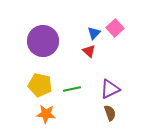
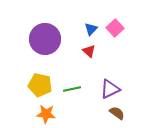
blue triangle: moved 3 px left, 4 px up
purple circle: moved 2 px right, 2 px up
brown semicircle: moved 7 px right; rotated 35 degrees counterclockwise
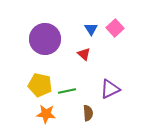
blue triangle: rotated 16 degrees counterclockwise
red triangle: moved 5 px left, 3 px down
green line: moved 5 px left, 2 px down
brown semicircle: moved 29 px left; rotated 49 degrees clockwise
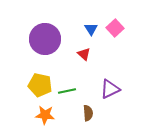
orange star: moved 1 px left, 1 px down
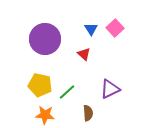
green line: moved 1 px down; rotated 30 degrees counterclockwise
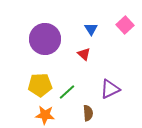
pink square: moved 10 px right, 3 px up
yellow pentagon: rotated 15 degrees counterclockwise
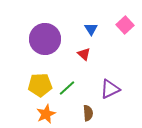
green line: moved 4 px up
orange star: moved 1 px right, 1 px up; rotated 30 degrees counterclockwise
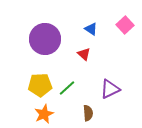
blue triangle: rotated 24 degrees counterclockwise
orange star: moved 2 px left
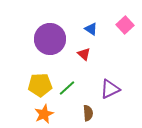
purple circle: moved 5 px right
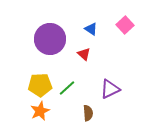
orange star: moved 4 px left, 3 px up
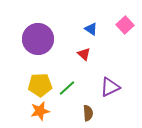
purple circle: moved 12 px left
purple triangle: moved 2 px up
orange star: rotated 12 degrees clockwise
